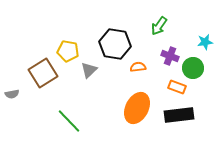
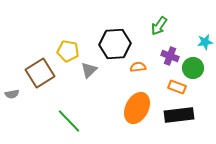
black hexagon: rotated 12 degrees counterclockwise
brown square: moved 3 px left
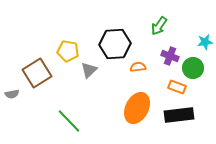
brown square: moved 3 px left
